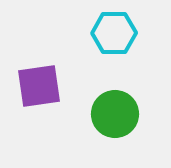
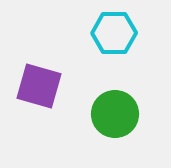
purple square: rotated 24 degrees clockwise
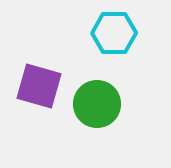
green circle: moved 18 px left, 10 px up
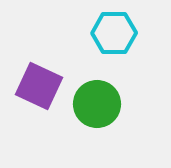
purple square: rotated 9 degrees clockwise
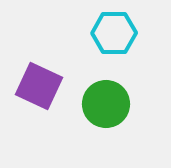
green circle: moved 9 px right
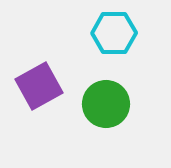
purple square: rotated 36 degrees clockwise
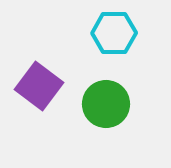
purple square: rotated 24 degrees counterclockwise
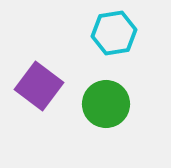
cyan hexagon: rotated 9 degrees counterclockwise
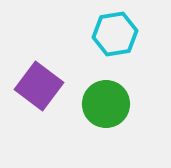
cyan hexagon: moved 1 px right, 1 px down
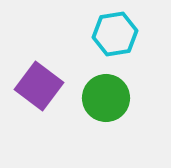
green circle: moved 6 px up
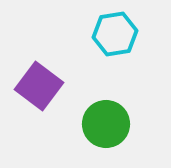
green circle: moved 26 px down
